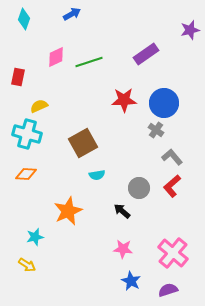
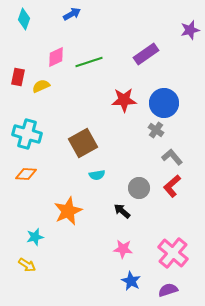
yellow semicircle: moved 2 px right, 20 px up
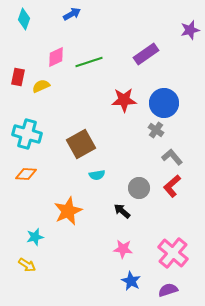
brown square: moved 2 px left, 1 px down
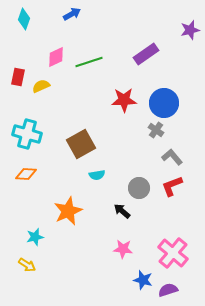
red L-shape: rotated 20 degrees clockwise
blue star: moved 12 px right, 1 px up; rotated 12 degrees counterclockwise
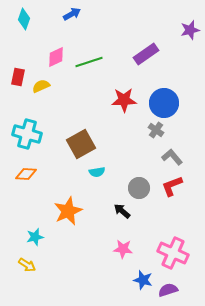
cyan semicircle: moved 3 px up
pink cross: rotated 16 degrees counterclockwise
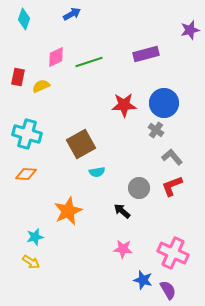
purple rectangle: rotated 20 degrees clockwise
red star: moved 5 px down
yellow arrow: moved 4 px right, 3 px up
purple semicircle: rotated 78 degrees clockwise
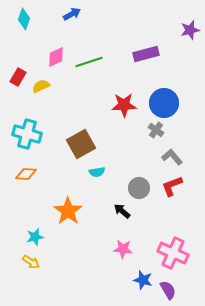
red rectangle: rotated 18 degrees clockwise
orange star: rotated 12 degrees counterclockwise
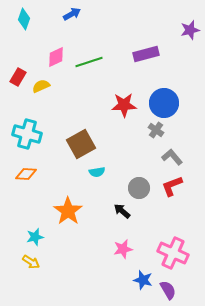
pink star: rotated 18 degrees counterclockwise
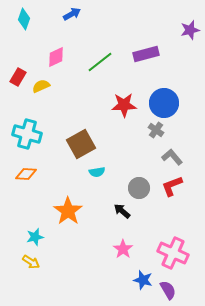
green line: moved 11 px right; rotated 20 degrees counterclockwise
pink star: rotated 24 degrees counterclockwise
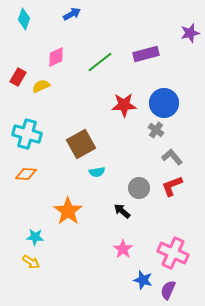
purple star: moved 3 px down
cyan star: rotated 18 degrees clockwise
purple semicircle: rotated 126 degrees counterclockwise
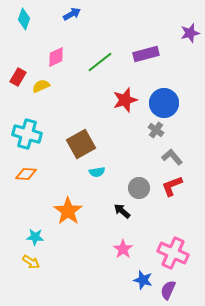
red star: moved 1 px right, 5 px up; rotated 15 degrees counterclockwise
